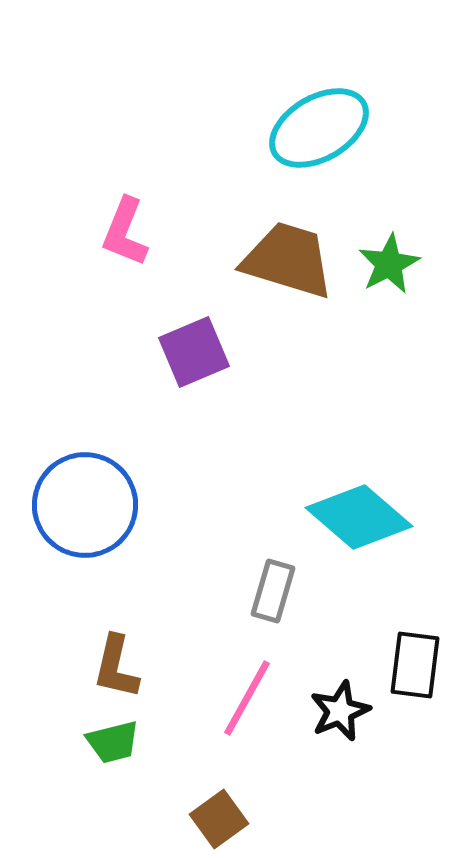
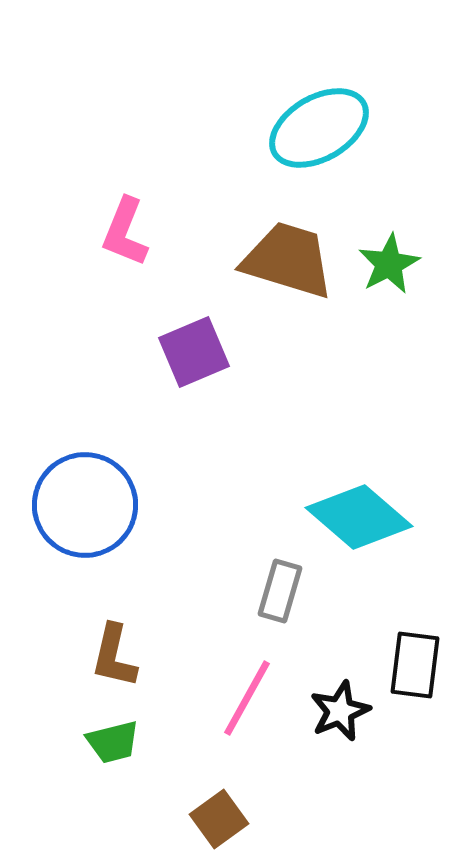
gray rectangle: moved 7 px right
brown L-shape: moved 2 px left, 11 px up
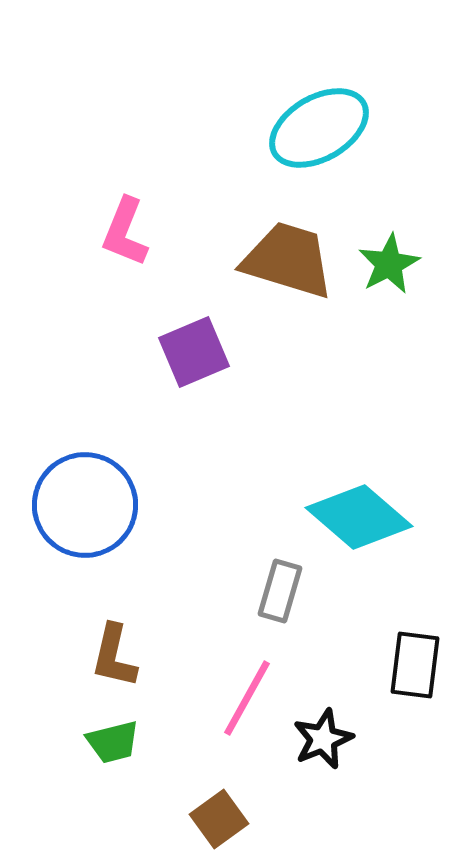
black star: moved 17 px left, 28 px down
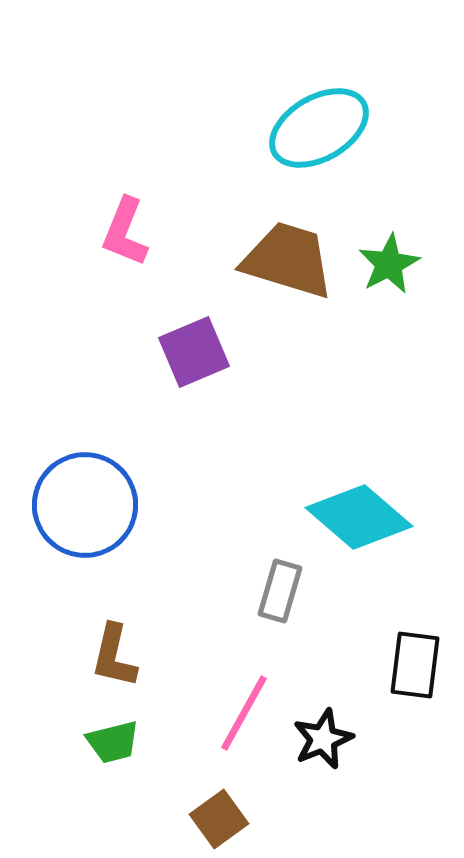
pink line: moved 3 px left, 15 px down
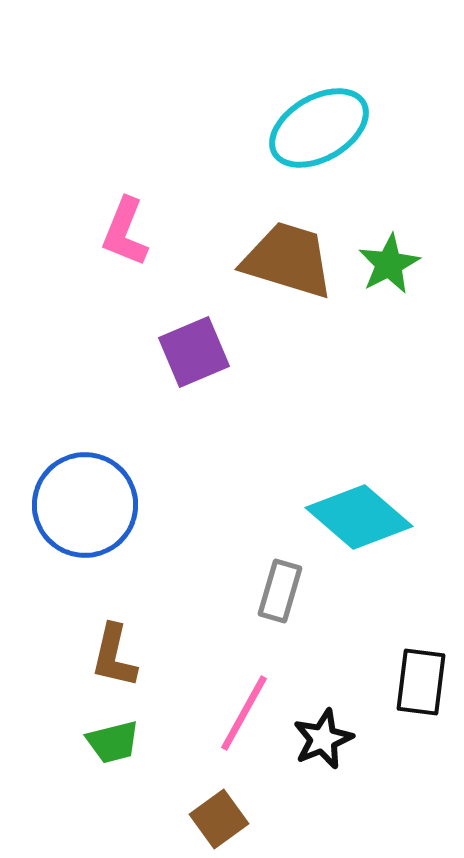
black rectangle: moved 6 px right, 17 px down
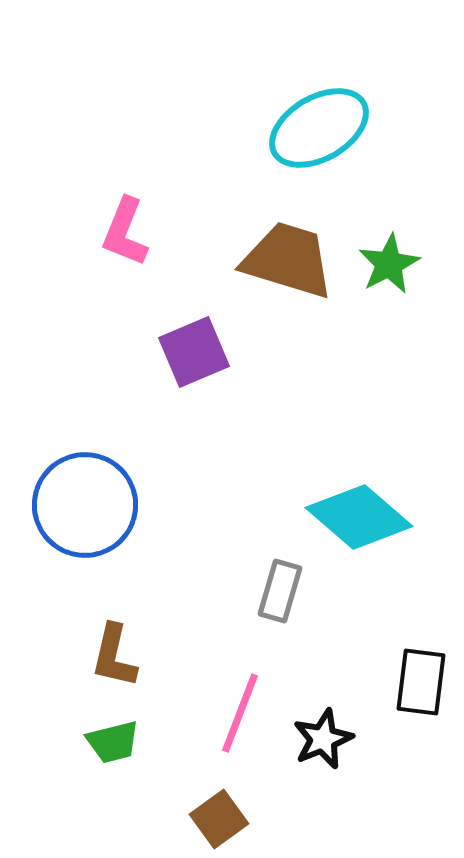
pink line: moved 4 px left; rotated 8 degrees counterclockwise
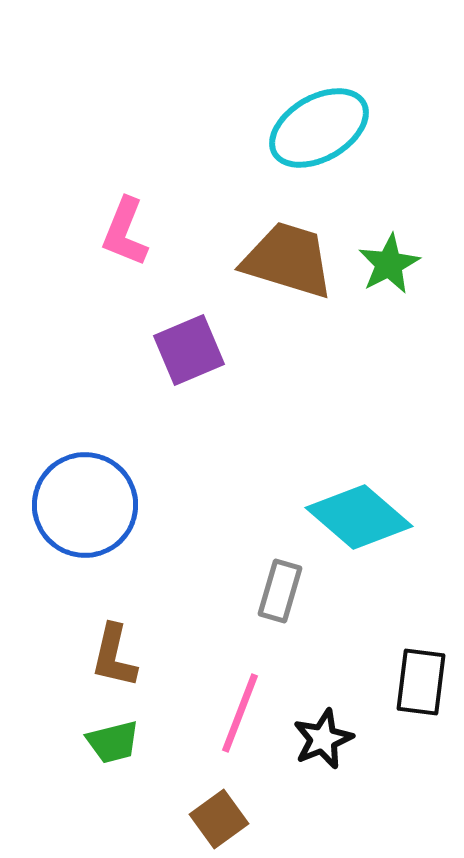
purple square: moved 5 px left, 2 px up
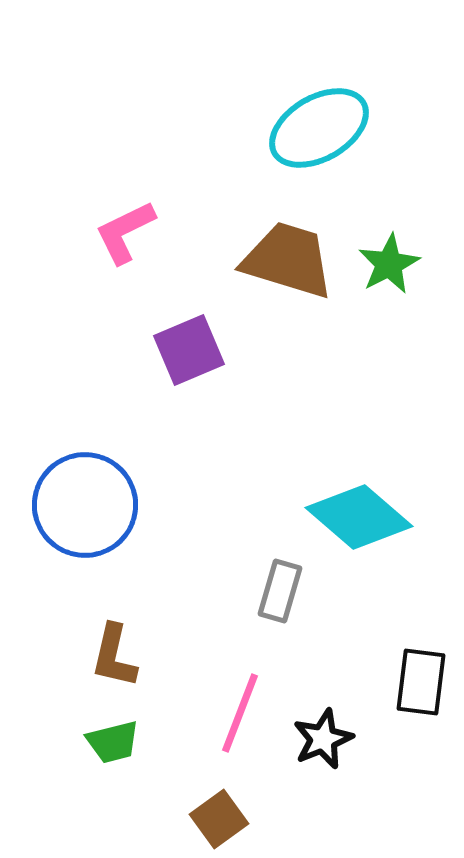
pink L-shape: rotated 42 degrees clockwise
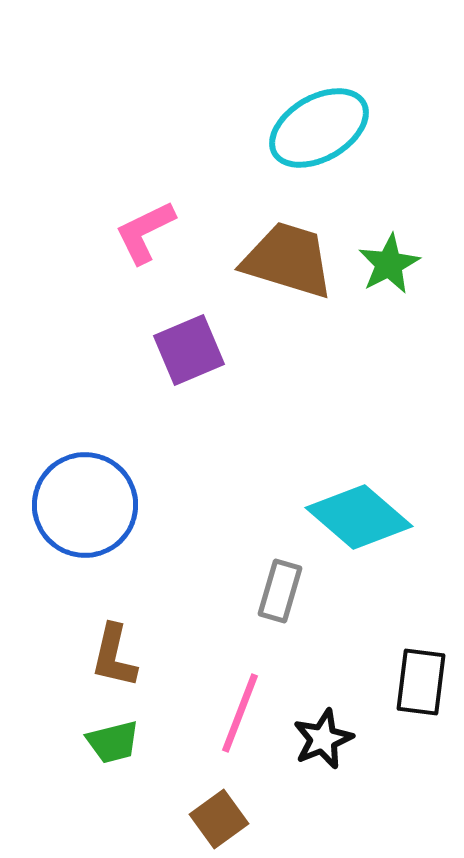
pink L-shape: moved 20 px right
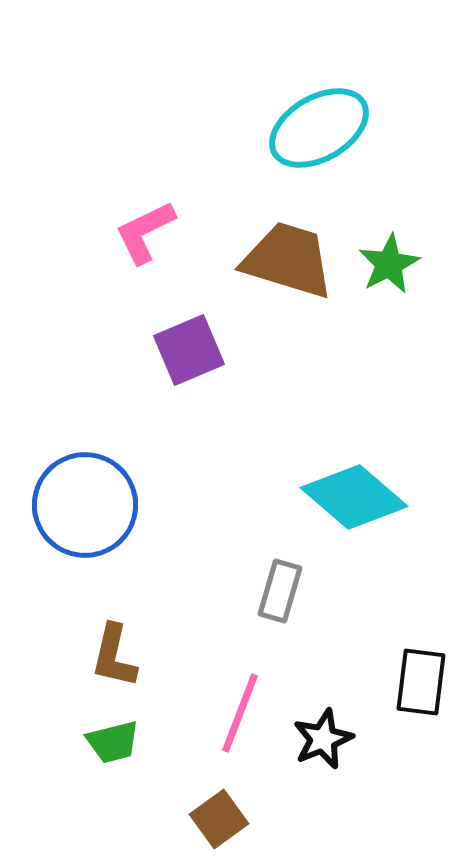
cyan diamond: moved 5 px left, 20 px up
